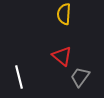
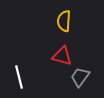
yellow semicircle: moved 7 px down
red triangle: rotated 25 degrees counterclockwise
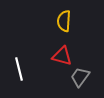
white line: moved 8 px up
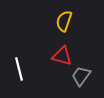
yellow semicircle: rotated 15 degrees clockwise
gray trapezoid: moved 1 px right, 1 px up
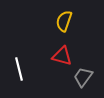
gray trapezoid: moved 2 px right, 1 px down
